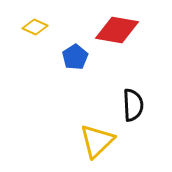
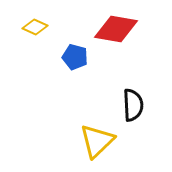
red diamond: moved 1 px left, 1 px up
blue pentagon: rotated 25 degrees counterclockwise
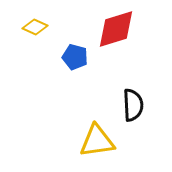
red diamond: rotated 27 degrees counterclockwise
yellow triangle: rotated 36 degrees clockwise
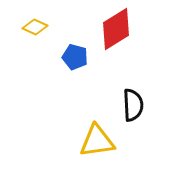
red diamond: rotated 15 degrees counterclockwise
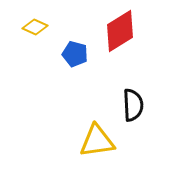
red diamond: moved 4 px right, 2 px down
blue pentagon: moved 3 px up
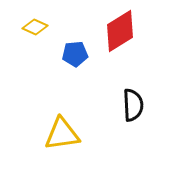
blue pentagon: rotated 20 degrees counterclockwise
yellow triangle: moved 35 px left, 7 px up
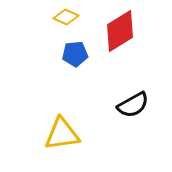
yellow diamond: moved 31 px right, 10 px up
black semicircle: rotated 64 degrees clockwise
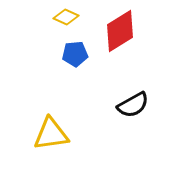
yellow triangle: moved 11 px left
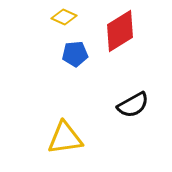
yellow diamond: moved 2 px left
yellow triangle: moved 14 px right, 4 px down
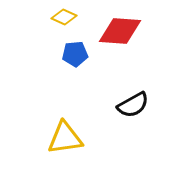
red diamond: rotated 36 degrees clockwise
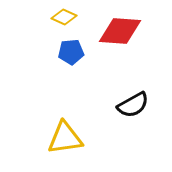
blue pentagon: moved 4 px left, 2 px up
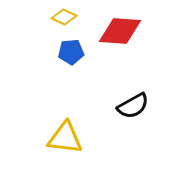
black semicircle: moved 1 px down
yellow triangle: rotated 15 degrees clockwise
